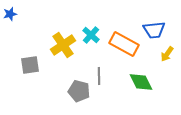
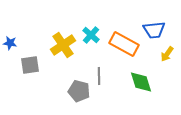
blue star: moved 29 px down; rotated 24 degrees clockwise
green diamond: rotated 10 degrees clockwise
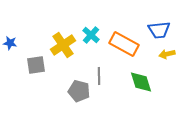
blue trapezoid: moved 5 px right
yellow arrow: rotated 42 degrees clockwise
gray square: moved 6 px right
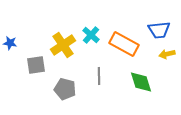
gray pentagon: moved 14 px left, 2 px up
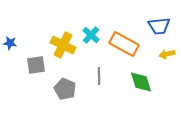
blue trapezoid: moved 4 px up
yellow cross: rotated 30 degrees counterclockwise
gray pentagon: rotated 10 degrees clockwise
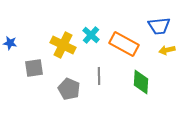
yellow arrow: moved 4 px up
gray square: moved 2 px left, 3 px down
green diamond: rotated 20 degrees clockwise
gray pentagon: moved 4 px right
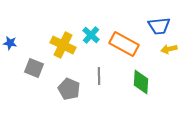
yellow arrow: moved 2 px right, 1 px up
gray square: rotated 30 degrees clockwise
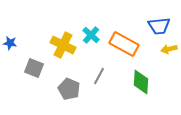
gray line: rotated 30 degrees clockwise
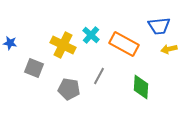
green diamond: moved 5 px down
gray pentagon: rotated 15 degrees counterclockwise
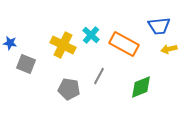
gray square: moved 8 px left, 4 px up
green diamond: rotated 65 degrees clockwise
